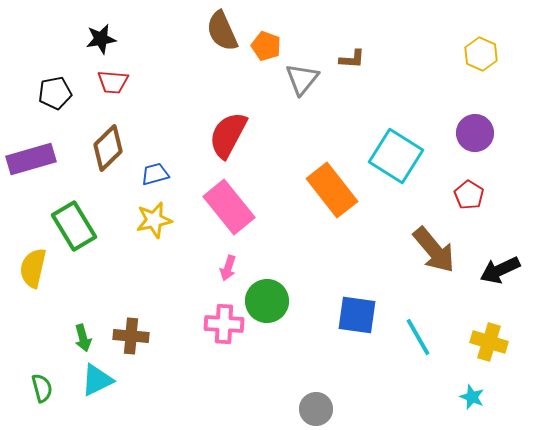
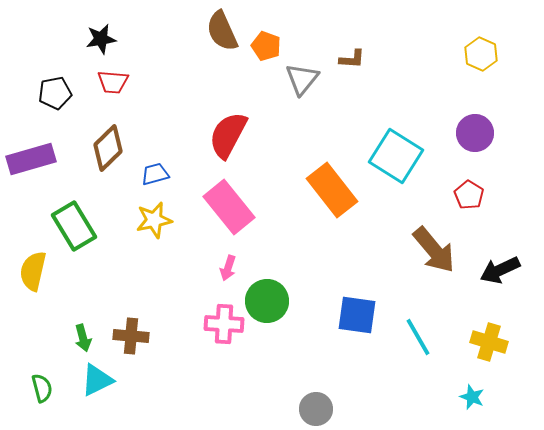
yellow semicircle: moved 3 px down
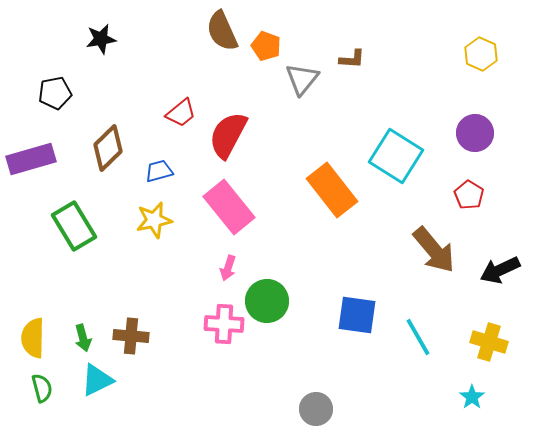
red trapezoid: moved 68 px right, 31 px down; rotated 44 degrees counterclockwise
blue trapezoid: moved 4 px right, 3 px up
yellow semicircle: moved 67 px down; rotated 12 degrees counterclockwise
cyan star: rotated 15 degrees clockwise
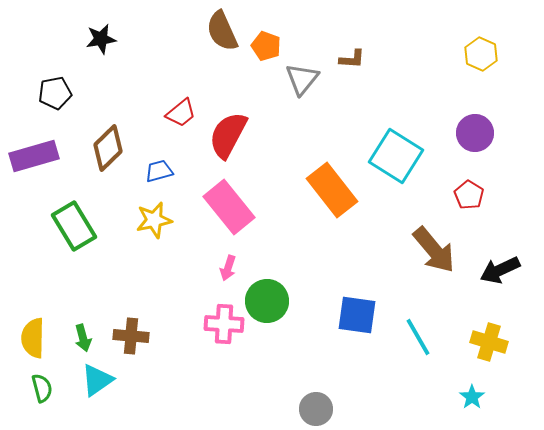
purple rectangle: moved 3 px right, 3 px up
cyan triangle: rotated 9 degrees counterclockwise
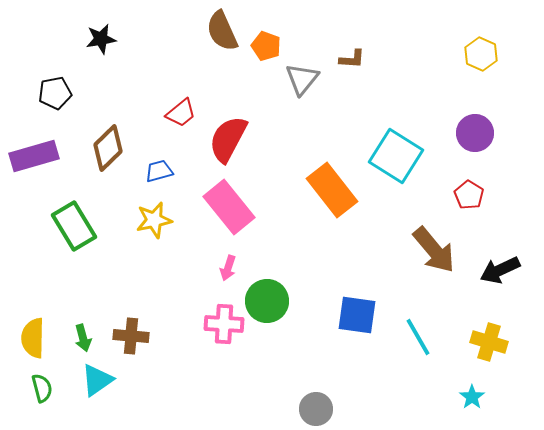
red semicircle: moved 4 px down
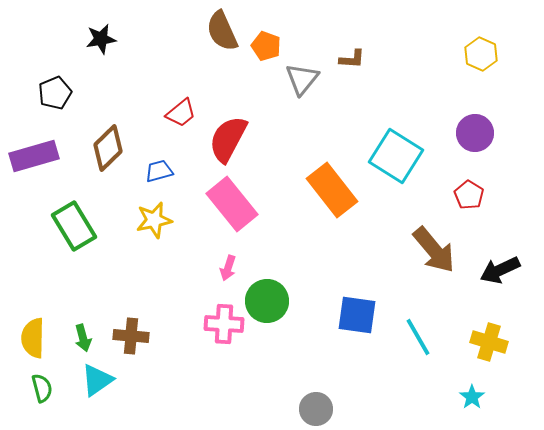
black pentagon: rotated 12 degrees counterclockwise
pink rectangle: moved 3 px right, 3 px up
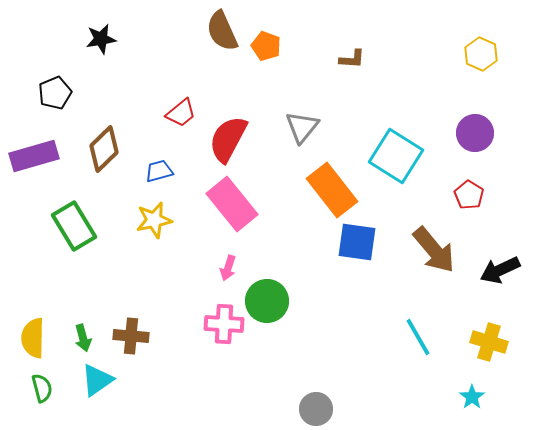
gray triangle: moved 48 px down
brown diamond: moved 4 px left, 1 px down
blue square: moved 73 px up
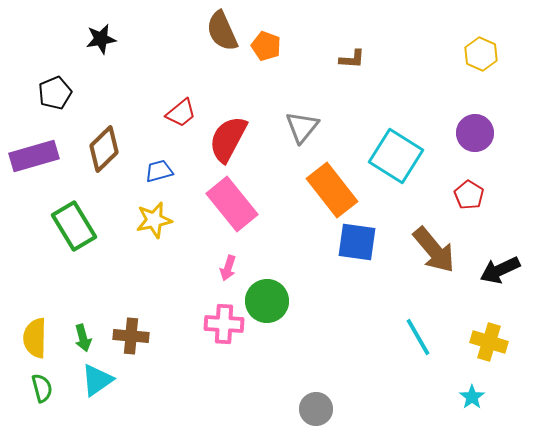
yellow semicircle: moved 2 px right
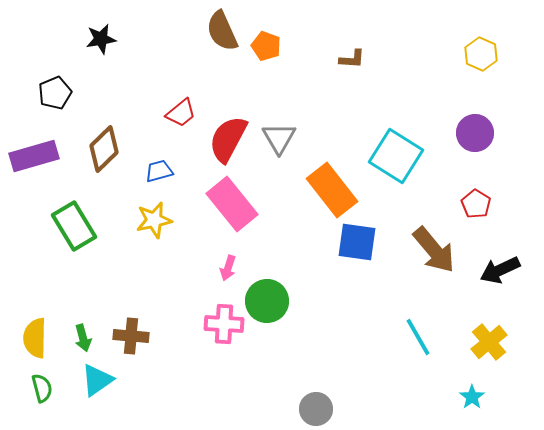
gray triangle: moved 23 px left, 11 px down; rotated 9 degrees counterclockwise
red pentagon: moved 7 px right, 9 px down
yellow cross: rotated 33 degrees clockwise
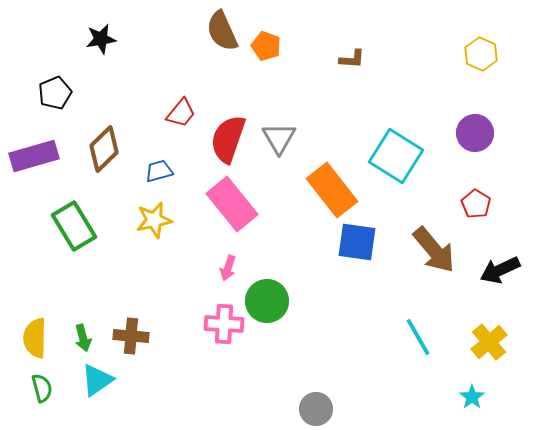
red trapezoid: rotated 12 degrees counterclockwise
red semicircle: rotated 9 degrees counterclockwise
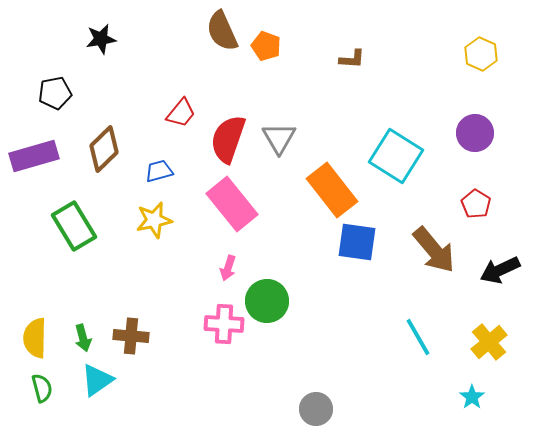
black pentagon: rotated 12 degrees clockwise
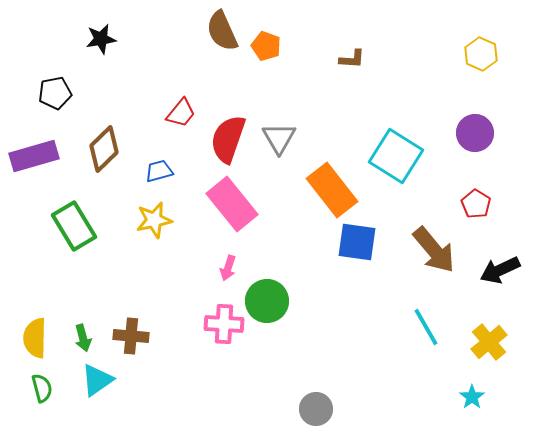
cyan line: moved 8 px right, 10 px up
